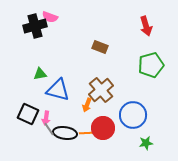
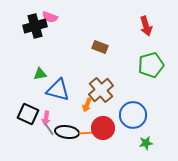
black ellipse: moved 2 px right, 1 px up
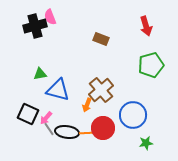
pink semicircle: rotated 49 degrees clockwise
brown rectangle: moved 1 px right, 8 px up
pink arrow: rotated 32 degrees clockwise
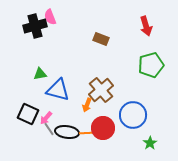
green star: moved 4 px right; rotated 24 degrees counterclockwise
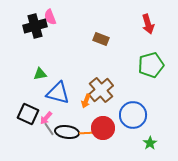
red arrow: moved 2 px right, 2 px up
blue triangle: moved 3 px down
orange arrow: moved 1 px left, 4 px up
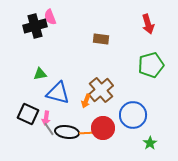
brown rectangle: rotated 14 degrees counterclockwise
pink arrow: rotated 32 degrees counterclockwise
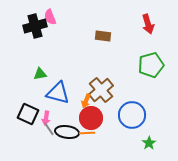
brown rectangle: moved 2 px right, 3 px up
blue circle: moved 1 px left
red circle: moved 12 px left, 10 px up
green star: moved 1 px left
